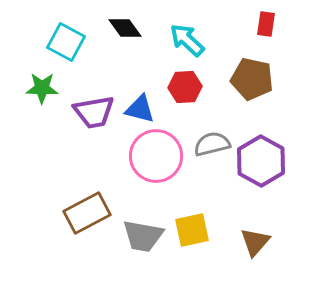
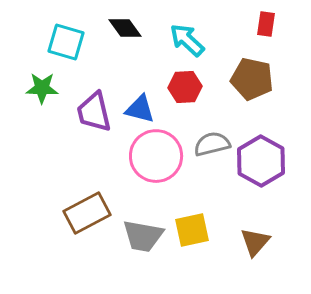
cyan square: rotated 12 degrees counterclockwise
purple trapezoid: rotated 87 degrees clockwise
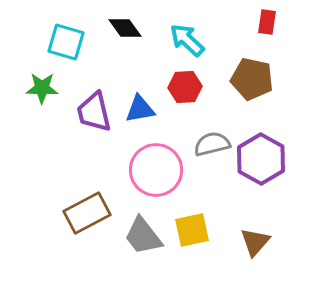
red rectangle: moved 1 px right, 2 px up
blue triangle: rotated 24 degrees counterclockwise
pink circle: moved 14 px down
purple hexagon: moved 2 px up
gray trapezoid: rotated 42 degrees clockwise
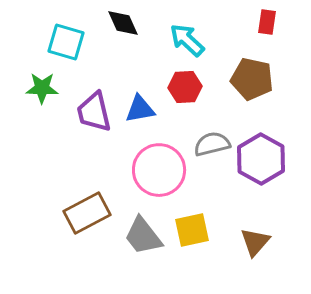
black diamond: moved 2 px left, 5 px up; rotated 12 degrees clockwise
pink circle: moved 3 px right
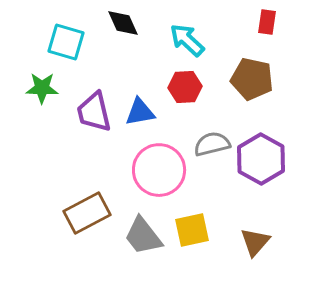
blue triangle: moved 3 px down
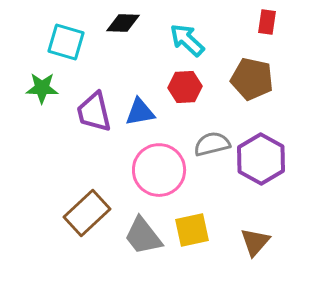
black diamond: rotated 64 degrees counterclockwise
brown rectangle: rotated 15 degrees counterclockwise
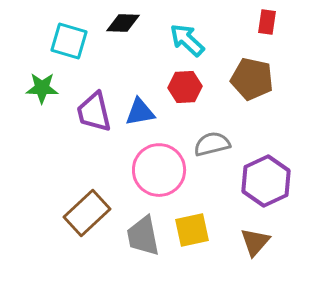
cyan square: moved 3 px right, 1 px up
purple hexagon: moved 5 px right, 22 px down; rotated 6 degrees clockwise
gray trapezoid: rotated 27 degrees clockwise
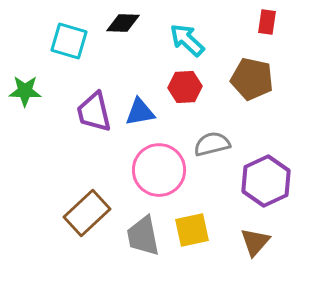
green star: moved 17 px left, 3 px down
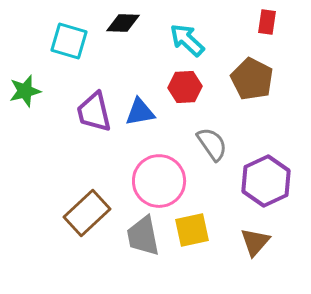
brown pentagon: rotated 15 degrees clockwise
green star: rotated 16 degrees counterclockwise
gray semicircle: rotated 69 degrees clockwise
pink circle: moved 11 px down
